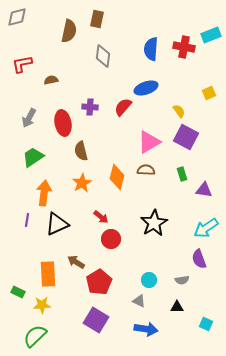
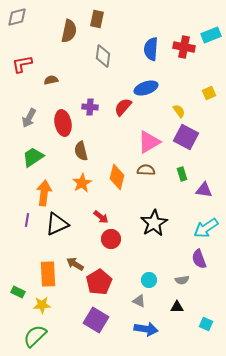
brown arrow at (76, 262): moved 1 px left, 2 px down
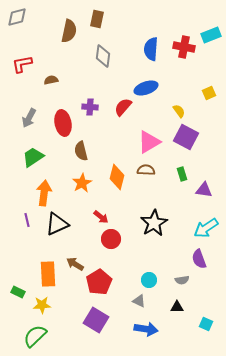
purple line at (27, 220): rotated 24 degrees counterclockwise
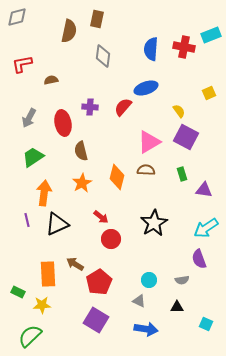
green semicircle at (35, 336): moved 5 px left
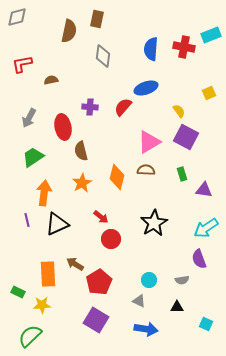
red ellipse at (63, 123): moved 4 px down
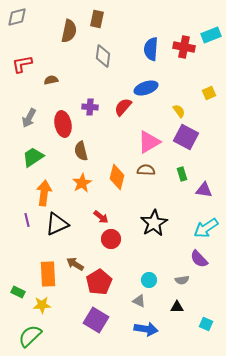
red ellipse at (63, 127): moved 3 px up
purple semicircle at (199, 259): rotated 24 degrees counterclockwise
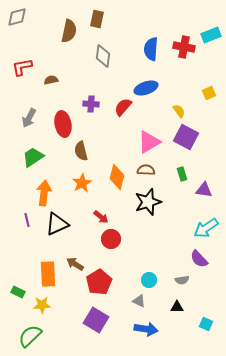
red L-shape at (22, 64): moved 3 px down
purple cross at (90, 107): moved 1 px right, 3 px up
black star at (154, 223): moved 6 px left, 21 px up; rotated 12 degrees clockwise
